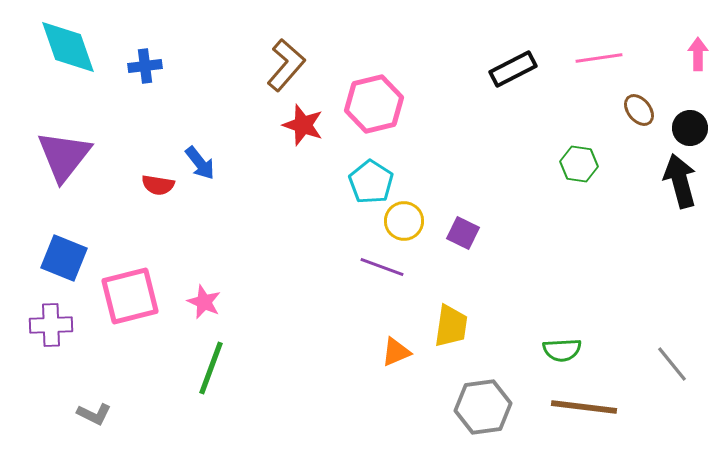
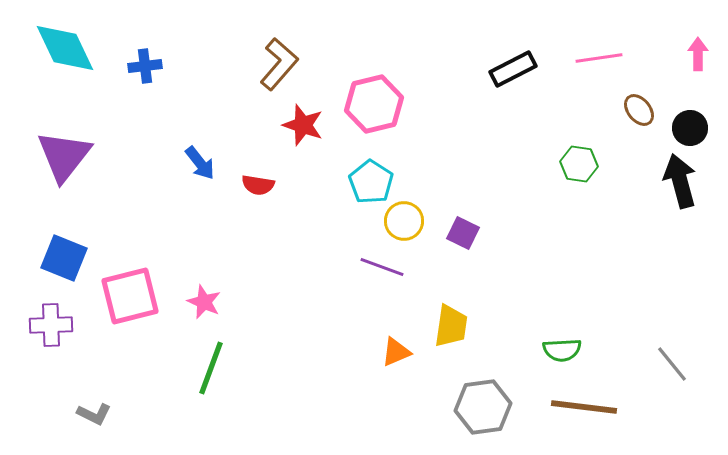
cyan diamond: moved 3 px left, 1 px down; rotated 6 degrees counterclockwise
brown L-shape: moved 7 px left, 1 px up
red semicircle: moved 100 px right
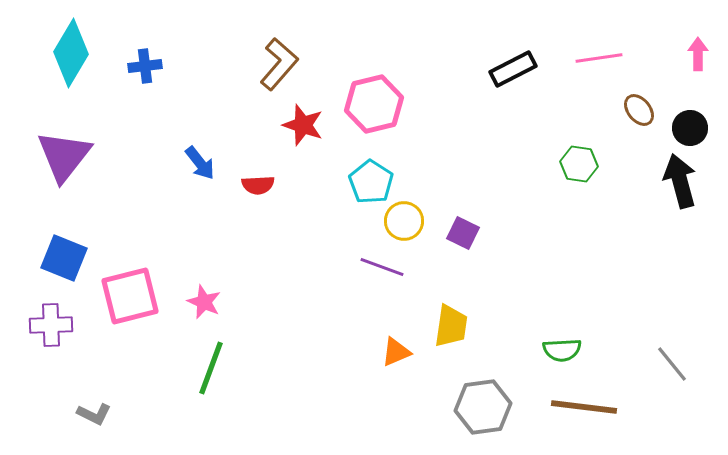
cyan diamond: moved 6 px right, 5 px down; rotated 56 degrees clockwise
red semicircle: rotated 12 degrees counterclockwise
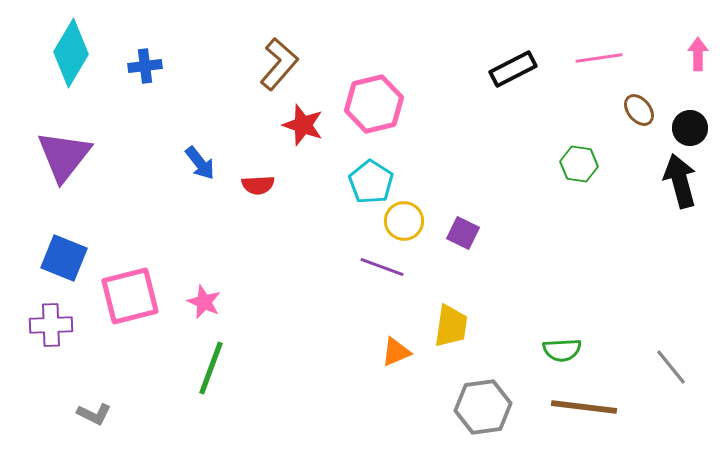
gray line: moved 1 px left, 3 px down
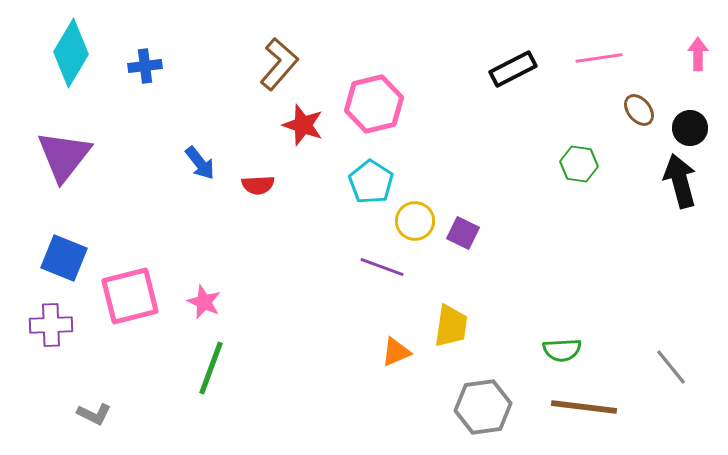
yellow circle: moved 11 px right
